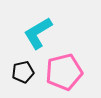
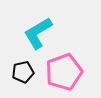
pink pentagon: rotated 6 degrees counterclockwise
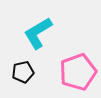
pink pentagon: moved 14 px right
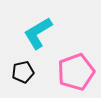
pink pentagon: moved 2 px left
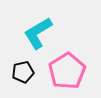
pink pentagon: moved 9 px left, 1 px up; rotated 12 degrees counterclockwise
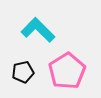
cyan L-shape: moved 3 px up; rotated 76 degrees clockwise
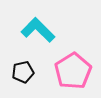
pink pentagon: moved 6 px right
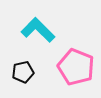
pink pentagon: moved 3 px right, 4 px up; rotated 18 degrees counterclockwise
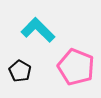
black pentagon: moved 3 px left, 1 px up; rotated 30 degrees counterclockwise
